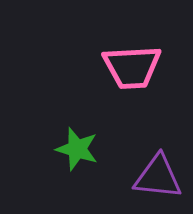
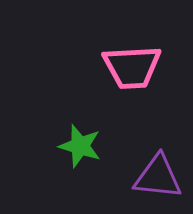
green star: moved 3 px right, 3 px up
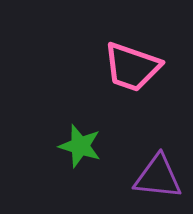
pink trapezoid: rotated 22 degrees clockwise
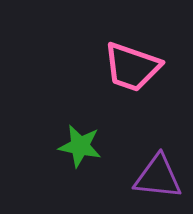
green star: rotated 6 degrees counterclockwise
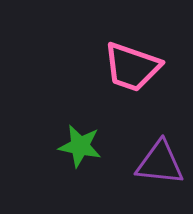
purple triangle: moved 2 px right, 14 px up
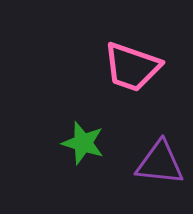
green star: moved 3 px right, 3 px up; rotated 6 degrees clockwise
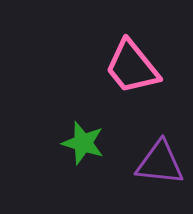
pink trapezoid: rotated 32 degrees clockwise
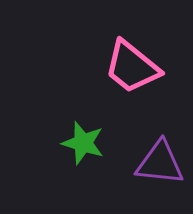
pink trapezoid: rotated 12 degrees counterclockwise
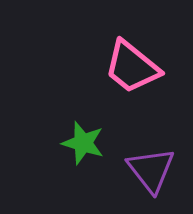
purple triangle: moved 9 px left, 7 px down; rotated 46 degrees clockwise
